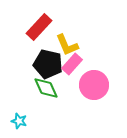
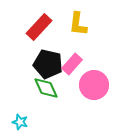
yellow L-shape: moved 11 px right, 21 px up; rotated 30 degrees clockwise
cyan star: moved 1 px right, 1 px down
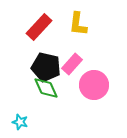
black pentagon: moved 2 px left, 3 px down
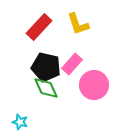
yellow L-shape: rotated 25 degrees counterclockwise
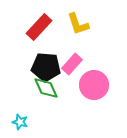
black pentagon: rotated 8 degrees counterclockwise
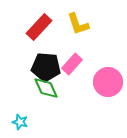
pink circle: moved 14 px right, 3 px up
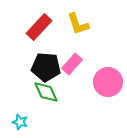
green diamond: moved 4 px down
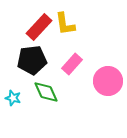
yellow L-shape: moved 13 px left; rotated 10 degrees clockwise
black pentagon: moved 14 px left, 7 px up; rotated 12 degrees counterclockwise
pink circle: moved 1 px up
cyan star: moved 7 px left, 24 px up
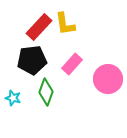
pink circle: moved 2 px up
green diamond: rotated 44 degrees clockwise
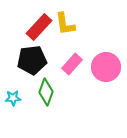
pink circle: moved 2 px left, 12 px up
cyan star: rotated 21 degrees counterclockwise
